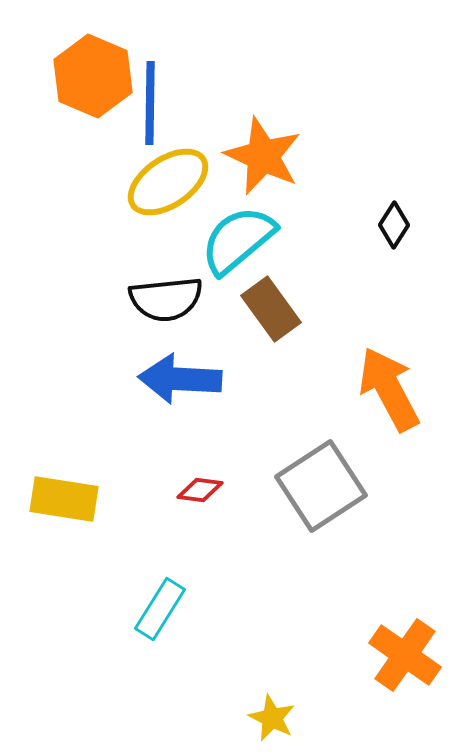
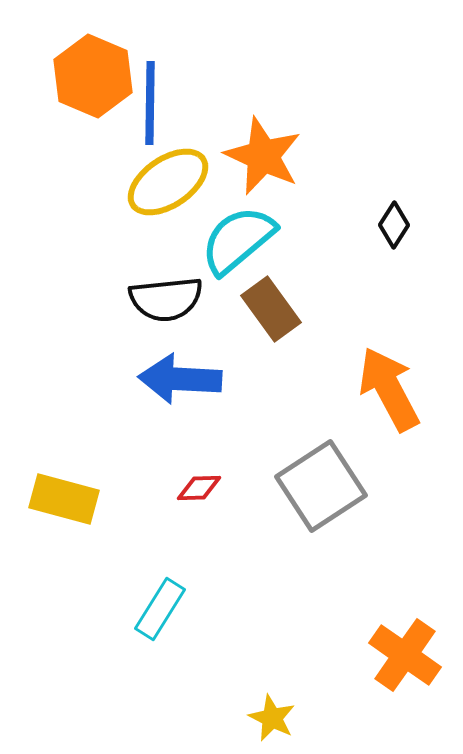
red diamond: moved 1 px left, 2 px up; rotated 9 degrees counterclockwise
yellow rectangle: rotated 6 degrees clockwise
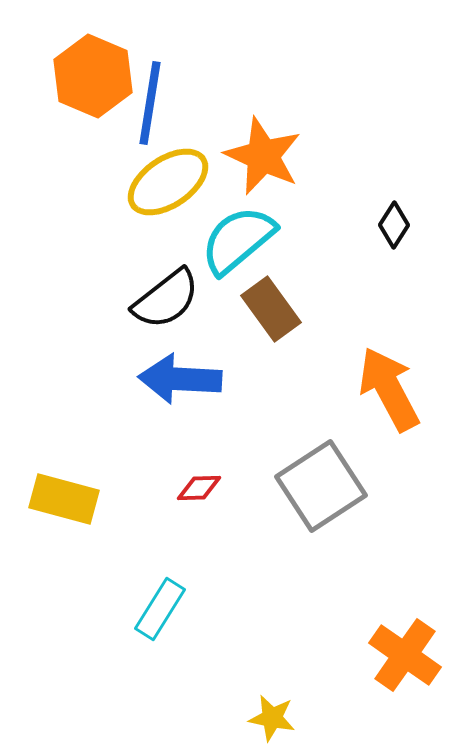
blue line: rotated 8 degrees clockwise
black semicircle: rotated 32 degrees counterclockwise
yellow star: rotated 15 degrees counterclockwise
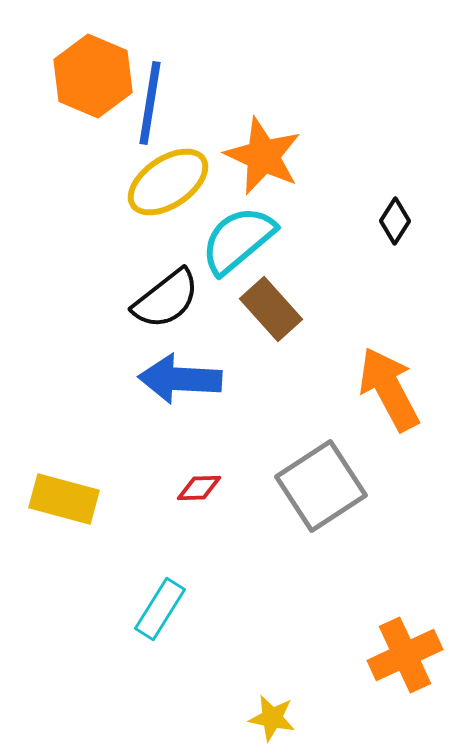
black diamond: moved 1 px right, 4 px up
brown rectangle: rotated 6 degrees counterclockwise
orange cross: rotated 30 degrees clockwise
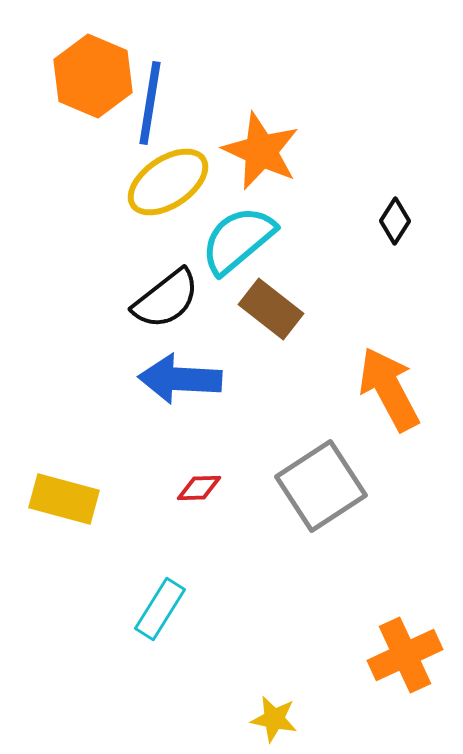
orange star: moved 2 px left, 5 px up
brown rectangle: rotated 10 degrees counterclockwise
yellow star: moved 2 px right, 1 px down
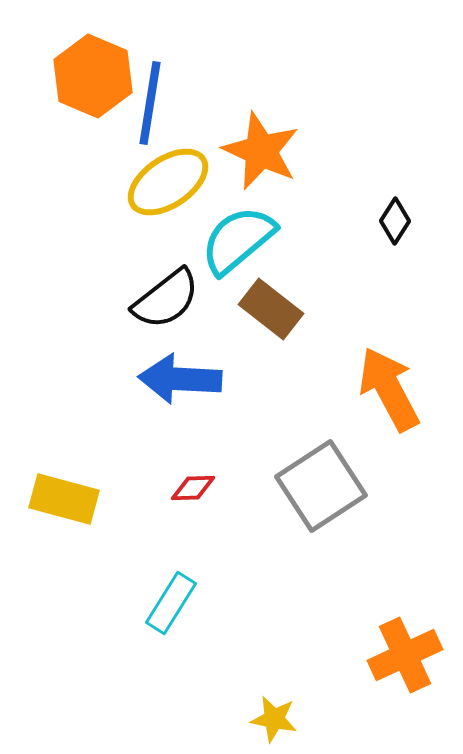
red diamond: moved 6 px left
cyan rectangle: moved 11 px right, 6 px up
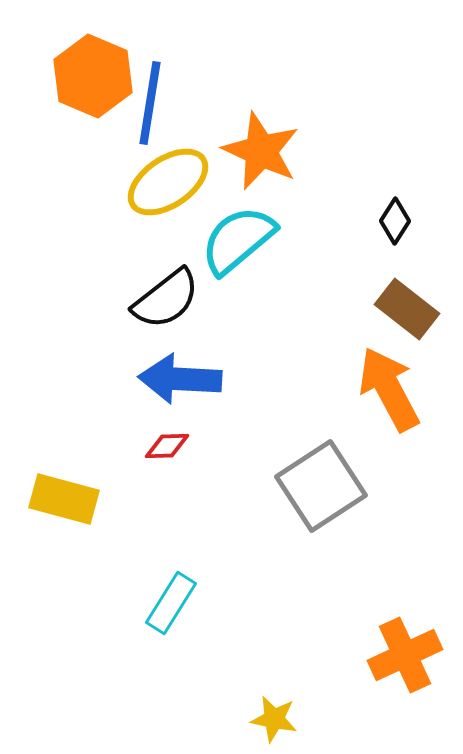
brown rectangle: moved 136 px right
red diamond: moved 26 px left, 42 px up
